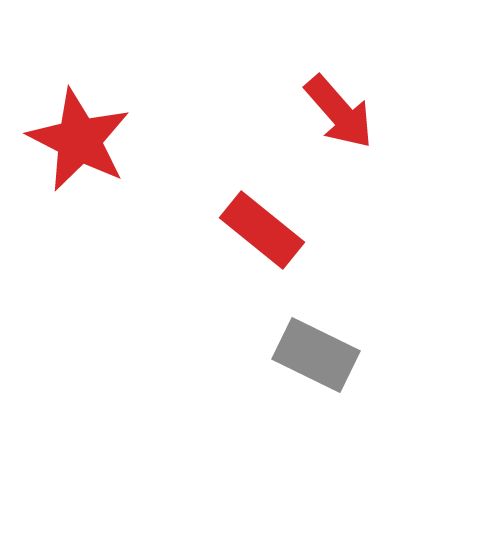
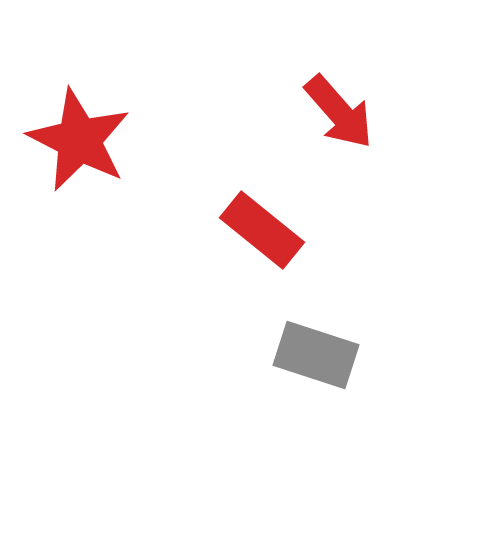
gray rectangle: rotated 8 degrees counterclockwise
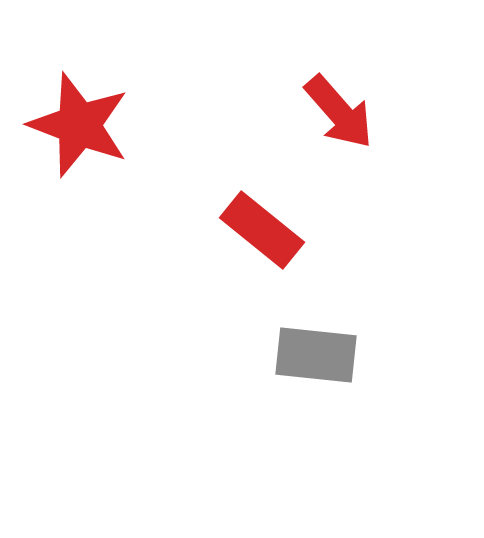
red star: moved 15 px up; rotated 6 degrees counterclockwise
gray rectangle: rotated 12 degrees counterclockwise
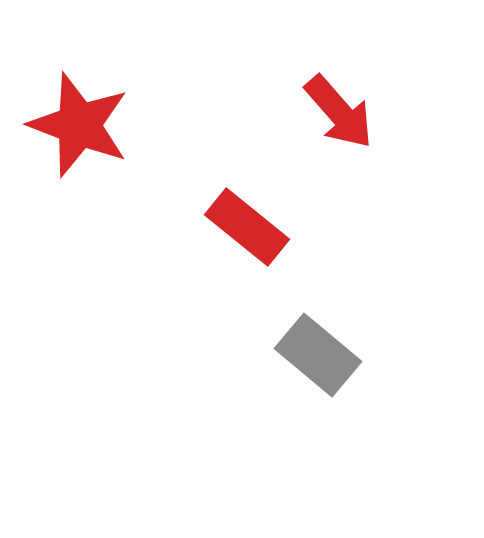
red rectangle: moved 15 px left, 3 px up
gray rectangle: moved 2 px right; rotated 34 degrees clockwise
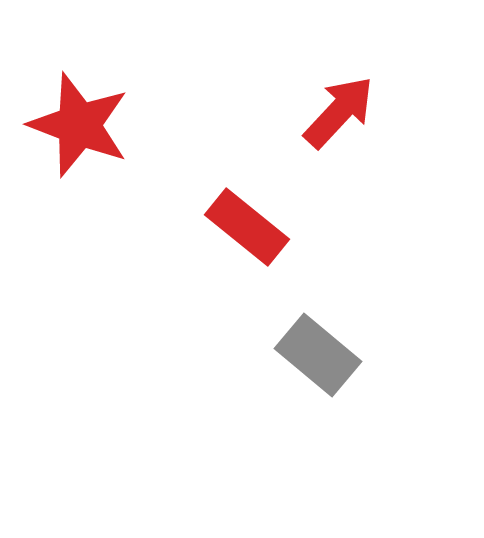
red arrow: rotated 96 degrees counterclockwise
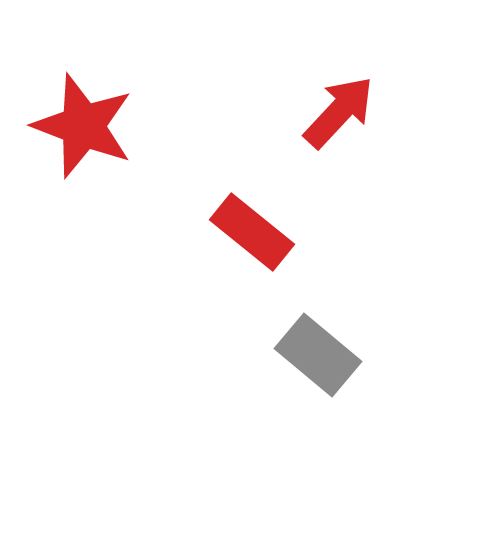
red star: moved 4 px right, 1 px down
red rectangle: moved 5 px right, 5 px down
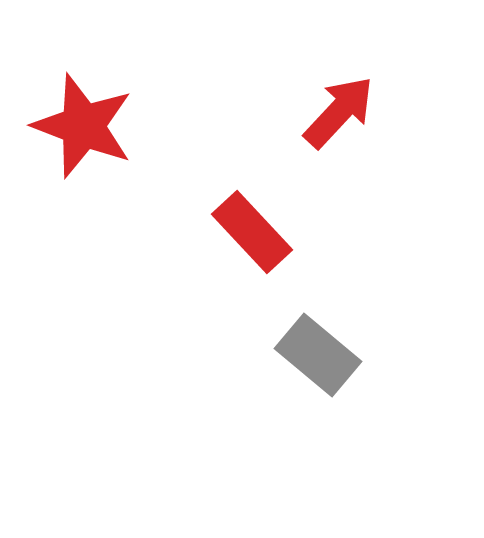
red rectangle: rotated 8 degrees clockwise
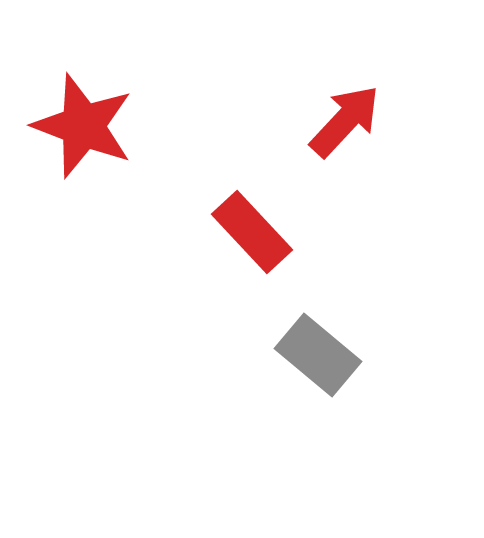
red arrow: moved 6 px right, 9 px down
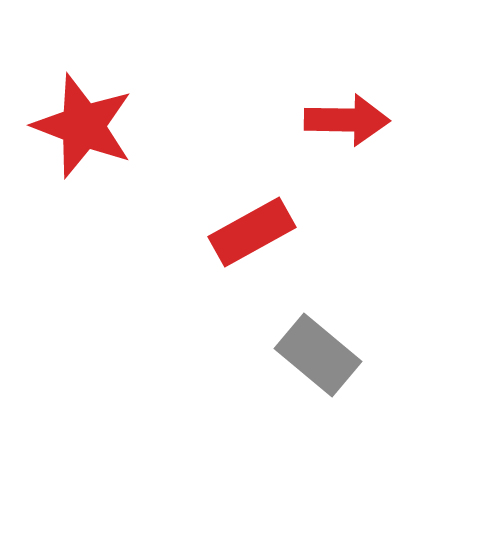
red arrow: moved 2 px right, 1 px up; rotated 48 degrees clockwise
red rectangle: rotated 76 degrees counterclockwise
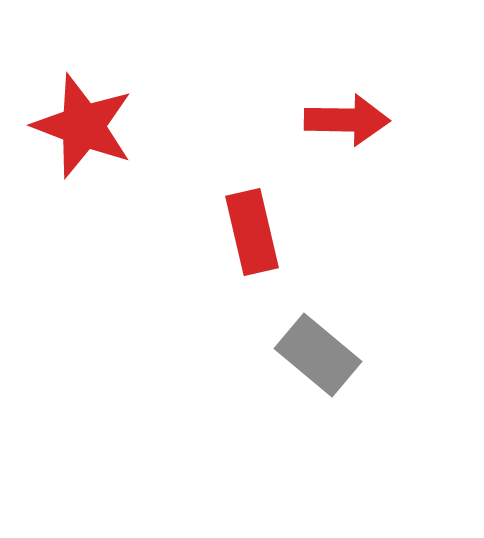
red rectangle: rotated 74 degrees counterclockwise
